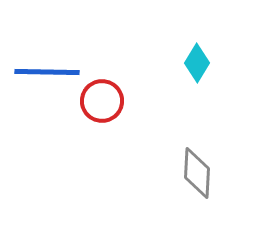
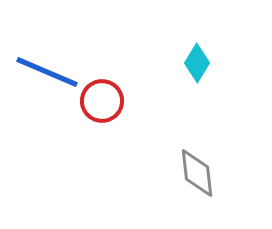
blue line: rotated 22 degrees clockwise
gray diamond: rotated 9 degrees counterclockwise
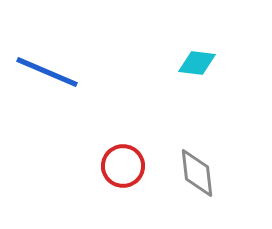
cyan diamond: rotated 66 degrees clockwise
red circle: moved 21 px right, 65 px down
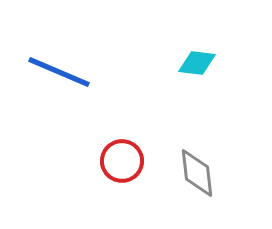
blue line: moved 12 px right
red circle: moved 1 px left, 5 px up
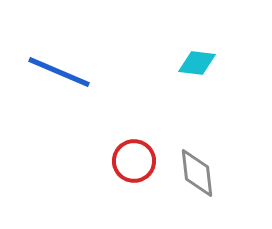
red circle: moved 12 px right
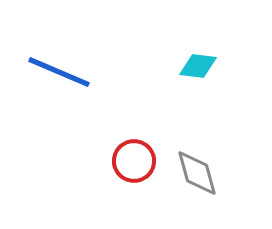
cyan diamond: moved 1 px right, 3 px down
gray diamond: rotated 9 degrees counterclockwise
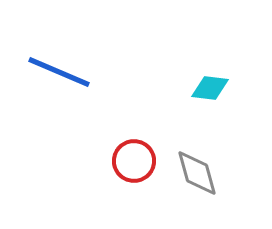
cyan diamond: moved 12 px right, 22 px down
